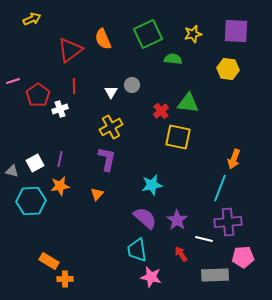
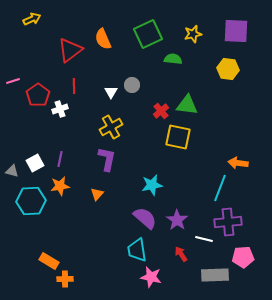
green triangle: moved 1 px left, 2 px down
orange arrow: moved 4 px right, 4 px down; rotated 78 degrees clockwise
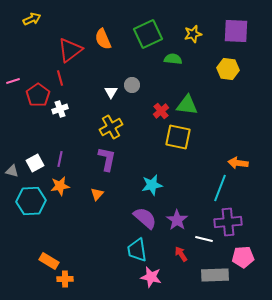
red line: moved 14 px left, 8 px up; rotated 14 degrees counterclockwise
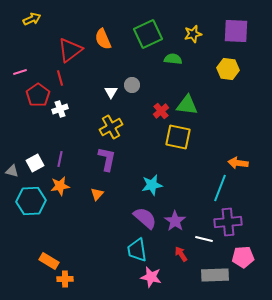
pink line: moved 7 px right, 9 px up
purple star: moved 2 px left, 1 px down
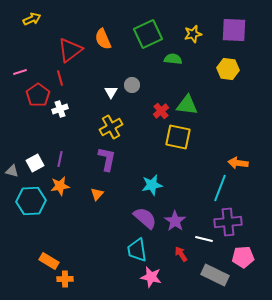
purple square: moved 2 px left, 1 px up
gray rectangle: rotated 28 degrees clockwise
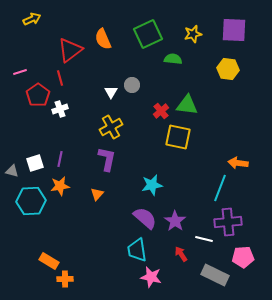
white square: rotated 12 degrees clockwise
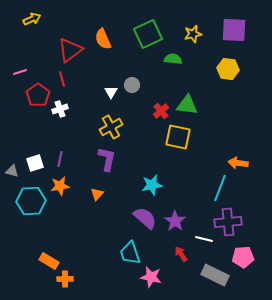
red line: moved 2 px right, 1 px down
cyan trapezoid: moved 7 px left, 3 px down; rotated 10 degrees counterclockwise
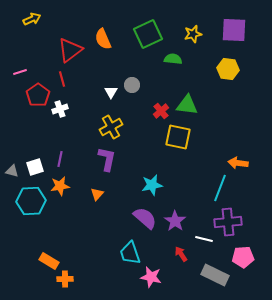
white square: moved 4 px down
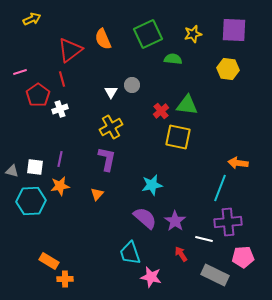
white square: rotated 24 degrees clockwise
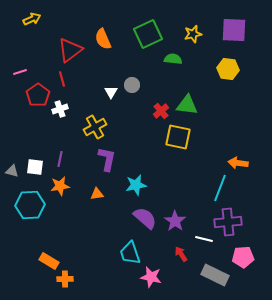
yellow cross: moved 16 px left
cyan star: moved 16 px left
orange triangle: rotated 40 degrees clockwise
cyan hexagon: moved 1 px left, 4 px down
